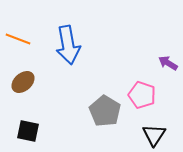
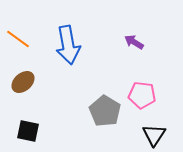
orange line: rotated 15 degrees clockwise
purple arrow: moved 34 px left, 21 px up
pink pentagon: rotated 12 degrees counterclockwise
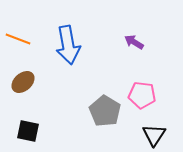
orange line: rotated 15 degrees counterclockwise
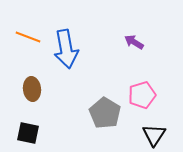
orange line: moved 10 px right, 2 px up
blue arrow: moved 2 px left, 4 px down
brown ellipse: moved 9 px right, 7 px down; rotated 55 degrees counterclockwise
pink pentagon: rotated 24 degrees counterclockwise
gray pentagon: moved 2 px down
black square: moved 2 px down
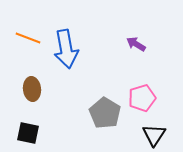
orange line: moved 1 px down
purple arrow: moved 2 px right, 2 px down
pink pentagon: moved 3 px down
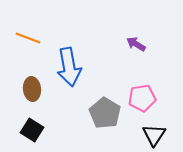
blue arrow: moved 3 px right, 18 px down
pink pentagon: rotated 8 degrees clockwise
black square: moved 4 px right, 3 px up; rotated 20 degrees clockwise
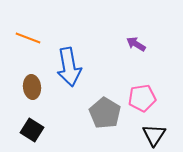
brown ellipse: moved 2 px up
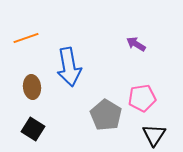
orange line: moved 2 px left; rotated 40 degrees counterclockwise
gray pentagon: moved 1 px right, 2 px down
black square: moved 1 px right, 1 px up
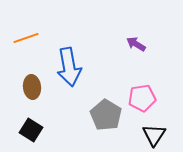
black square: moved 2 px left, 1 px down
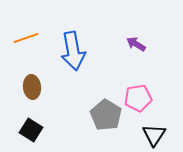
blue arrow: moved 4 px right, 16 px up
pink pentagon: moved 4 px left
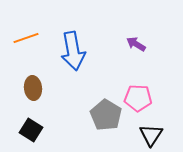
brown ellipse: moved 1 px right, 1 px down
pink pentagon: rotated 12 degrees clockwise
black triangle: moved 3 px left
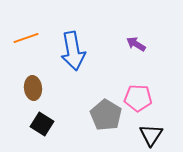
black square: moved 11 px right, 6 px up
